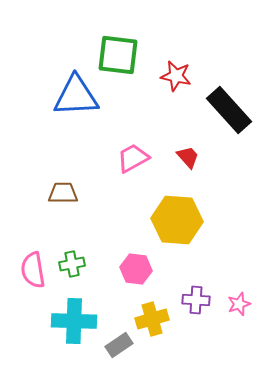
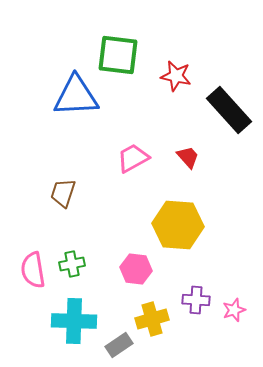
brown trapezoid: rotated 72 degrees counterclockwise
yellow hexagon: moved 1 px right, 5 px down
pink star: moved 5 px left, 6 px down
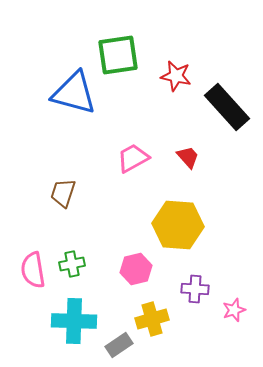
green square: rotated 15 degrees counterclockwise
blue triangle: moved 2 px left, 3 px up; rotated 18 degrees clockwise
black rectangle: moved 2 px left, 3 px up
pink hexagon: rotated 20 degrees counterclockwise
purple cross: moved 1 px left, 11 px up
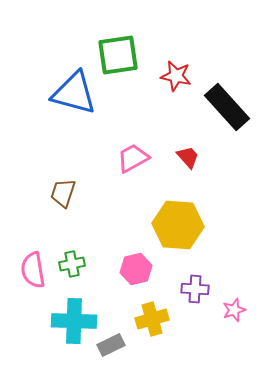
gray rectangle: moved 8 px left; rotated 8 degrees clockwise
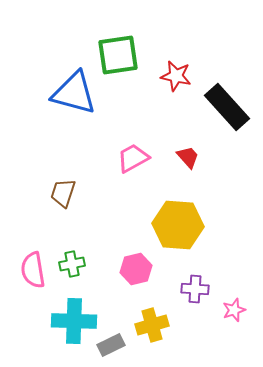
yellow cross: moved 6 px down
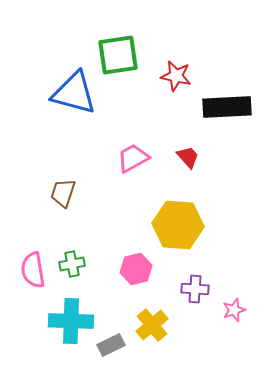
black rectangle: rotated 51 degrees counterclockwise
cyan cross: moved 3 px left
yellow cross: rotated 24 degrees counterclockwise
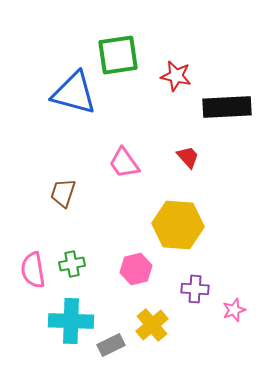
pink trapezoid: moved 9 px left, 5 px down; rotated 96 degrees counterclockwise
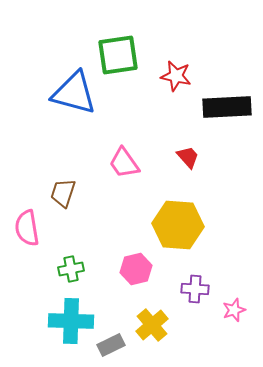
green cross: moved 1 px left, 5 px down
pink semicircle: moved 6 px left, 42 px up
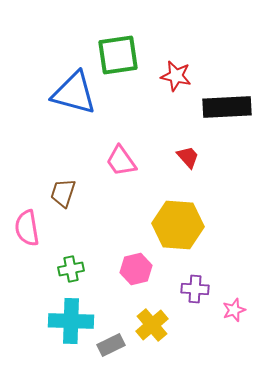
pink trapezoid: moved 3 px left, 2 px up
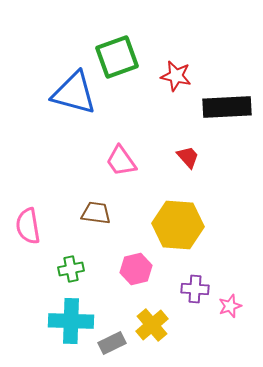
green square: moved 1 px left, 2 px down; rotated 12 degrees counterclockwise
brown trapezoid: moved 33 px right, 20 px down; rotated 80 degrees clockwise
pink semicircle: moved 1 px right, 2 px up
pink star: moved 4 px left, 4 px up
gray rectangle: moved 1 px right, 2 px up
